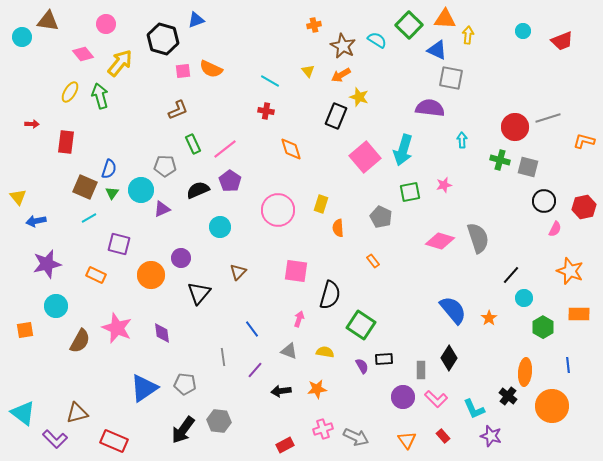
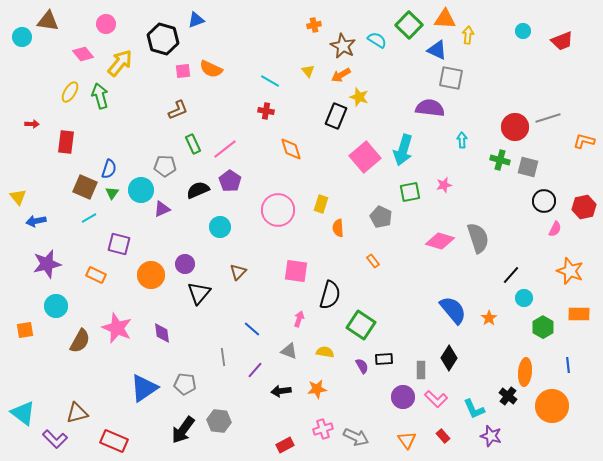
purple circle at (181, 258): moved 4 px right, 6 px down
blue line at (252, 329): rotated 12 degrees counterclockwise
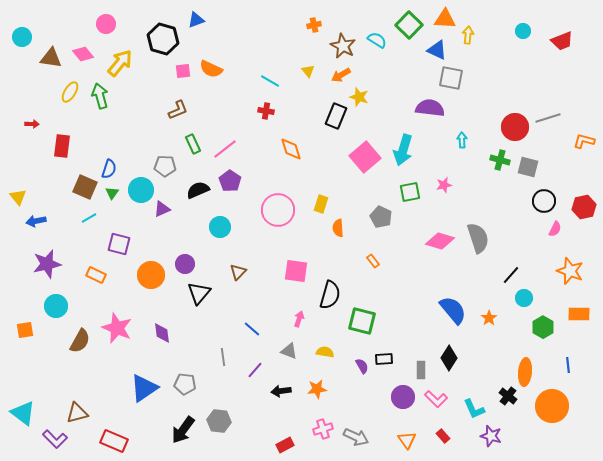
brown triangle at (48, 21): moved 3 px right, 37 px down
red rectangle at (66, 142): moved 4 px left, 4 px down
green square at (361, 325): moved 1 px right, 4 px up; rotated 20 degrees counterclockwise
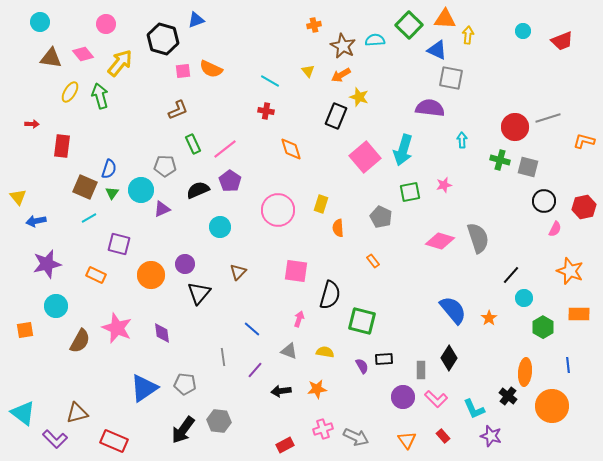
cyan circle at (22, 37): moved 18 px right, 15 px up
cyan semicircle at (377, 40): moved 2 px left; rotated 36 degrees counterclockwise
